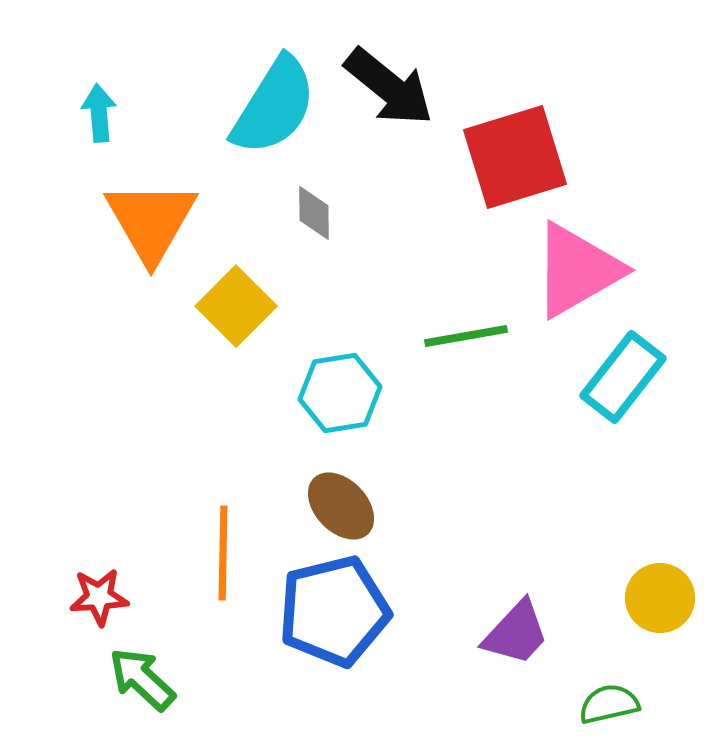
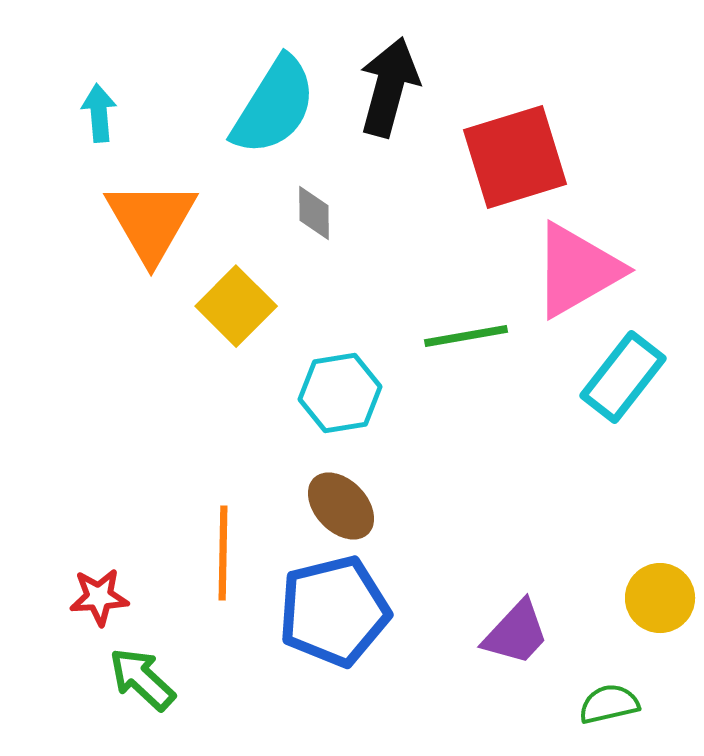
black arrow: rotated 114 degrees counterclockwise
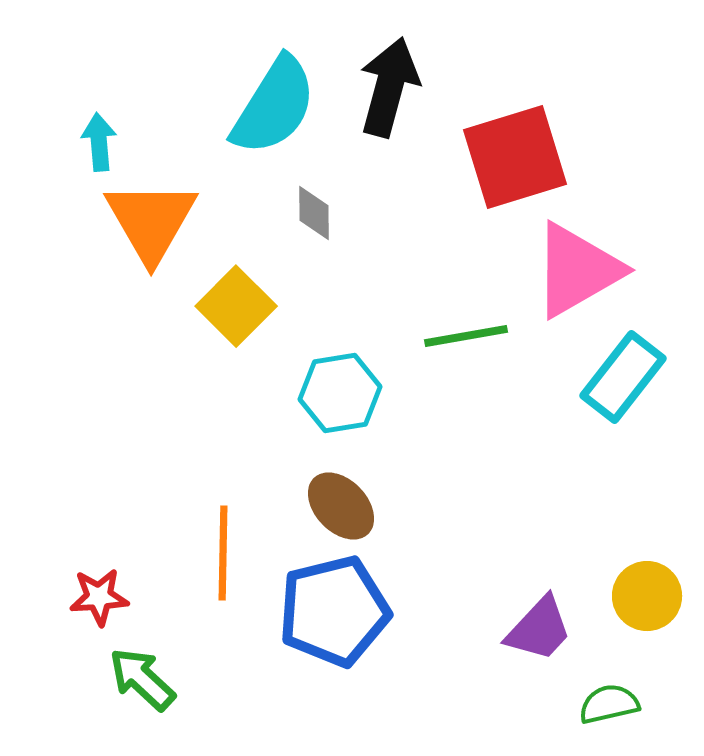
cyan arrow: moved 29 px down
yellow circle: moved 13 px left, 2 px up
purple trapezoid: moved 23 px right, 4 px up
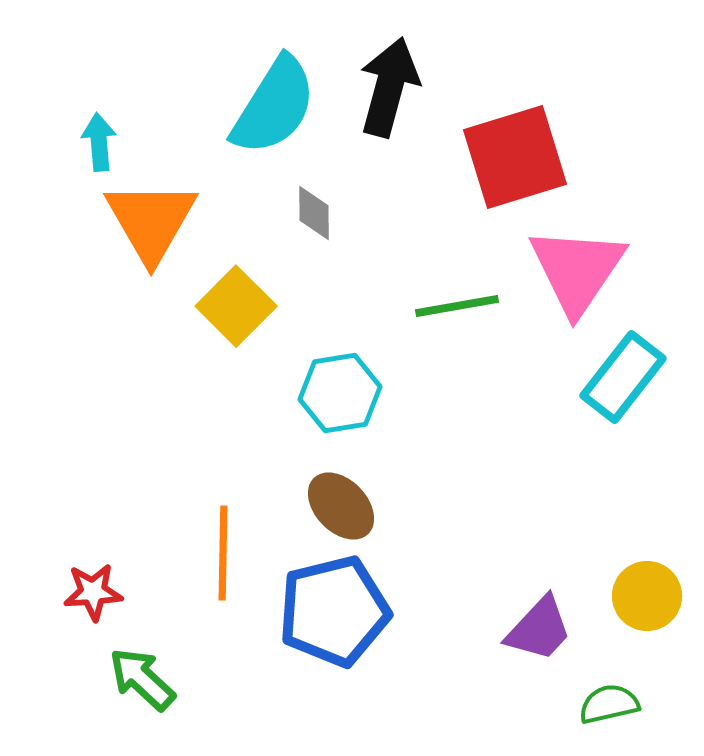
pink triangle: rotated 26 degrees counterclockwise
green line: moved 9 px left, 30 px up
red star: moved 6 px left, 5 px up
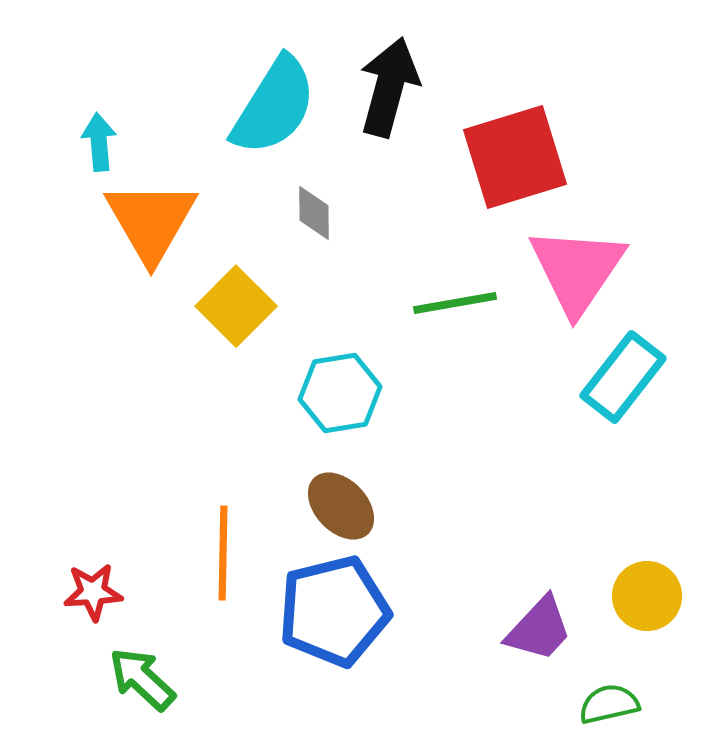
green line: moved 2 px left, 3 px up
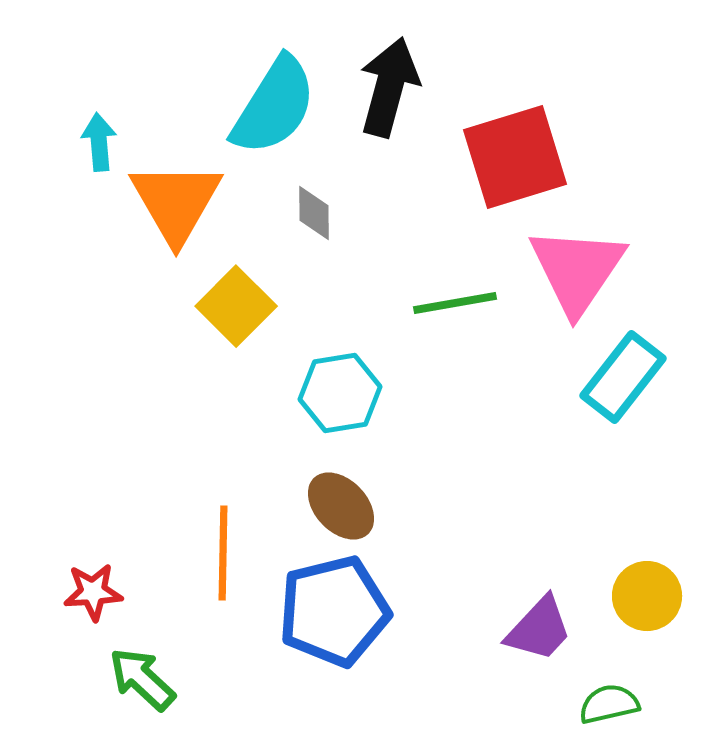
orange triangle: moved 25 px right, 19 px up
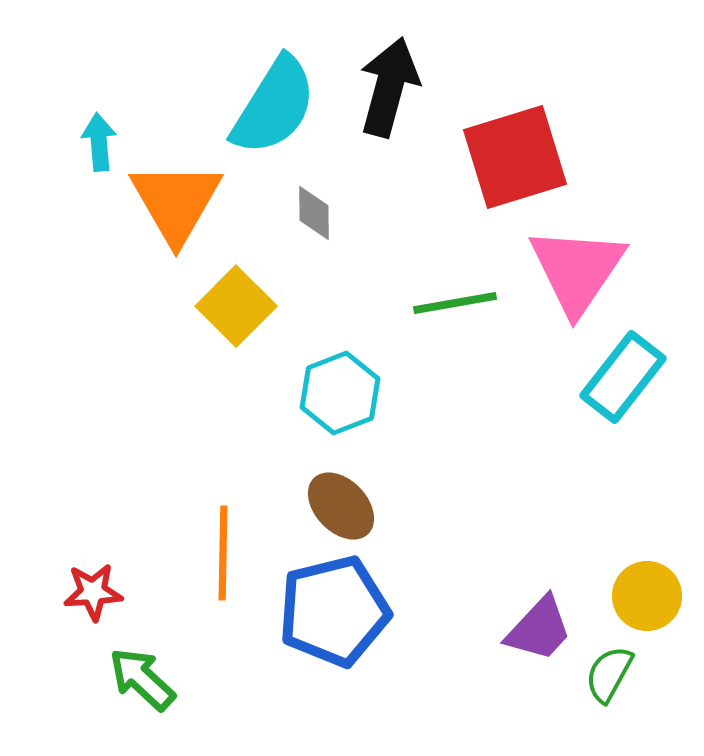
cyan hexagon: rotated 12 degrees counterclockwise
green semicircle: moved 30 px up; rotated 48 degrees counterclockwise
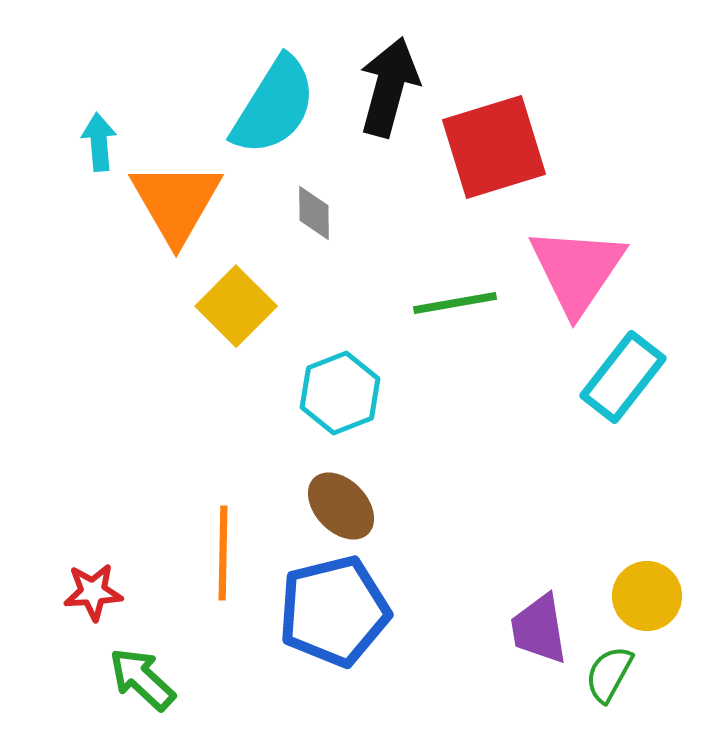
red square: moved 21 px left, 10 px up
purple trapezoid: rotated 128 degrees clockwise
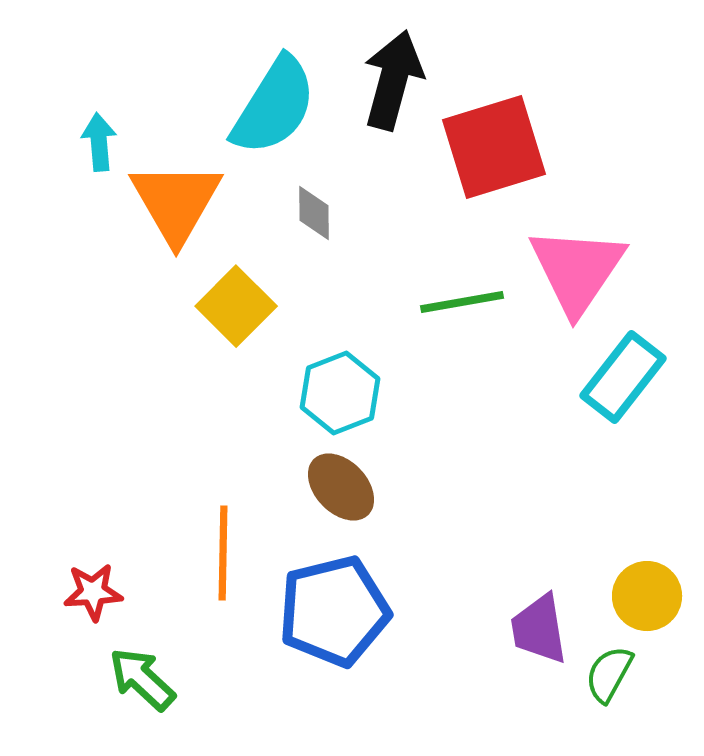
black arrow: moved 4 px right, 7 px up
green line: moved 7 px right, 1 px up
brown ellipse: moved 19 px up
